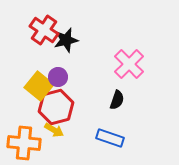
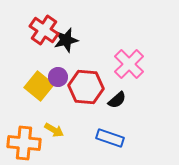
black semicircle: rotated 30 degrees clockwise
red hexagon: moved 30 px right, 20 px up; rotated 20 degrees clockwise
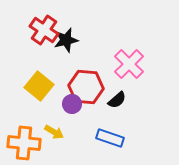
purple circle: moved 14 px right, 27 px down
yellow arrow: moved 2 px down
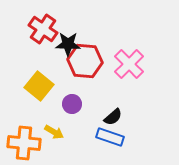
red cross: moved 1 px left, 1 px up
black star: moved 2 px right, 4 px down; rotated 15 degrees clockwise
red hexagon: moved 1 px left, 26 px up
black semicircle: moved 4 px left, 17 px down
blue rectangle: moved 1 px up
